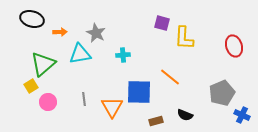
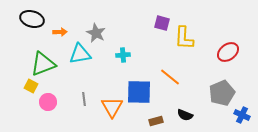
red ellipse: moved 6 px left, 6 px down; rotated 70 degrees clockwise
green triangle: rotated 20 degrees clockwise
yellow square: rotated 32 degrees counterclockwise
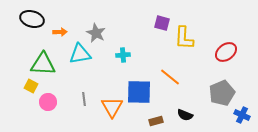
red ellipse: moved 2 px left
green triangle: rotated 24 degrees clockwise
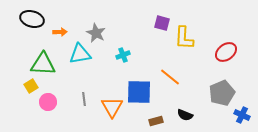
cyan cross: rotated 16 degrees counterclockwise
yellow square: rotated 32 degrees clockwise
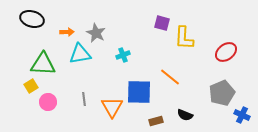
orange arrow: moved 7 px right
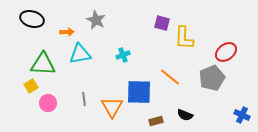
gray star: moved 13 px up
gray pentagon: moved 10 px left, 15 px up
pink circle: moved 1 px down
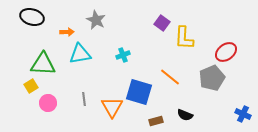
black ellipse: moved 2 px up
purple square: rotated 21 degrees clockwise
blue square: rotated 16 degrees clockwise
blue cross: moved 1 px right, 1 px up
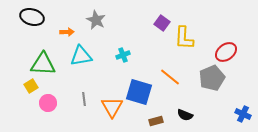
cyan triangle: moved 1 px right, 2 px down
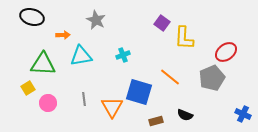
orange arrow: moved 4 px left, 3 px down
yellow square: moved 3 px left, 2 px down
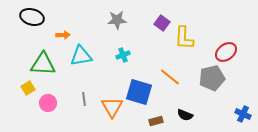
gray star: moved 21 px right; rotated 30 degrees counterclockwise
gray pentagon: rotated 10 degrees clockwise
